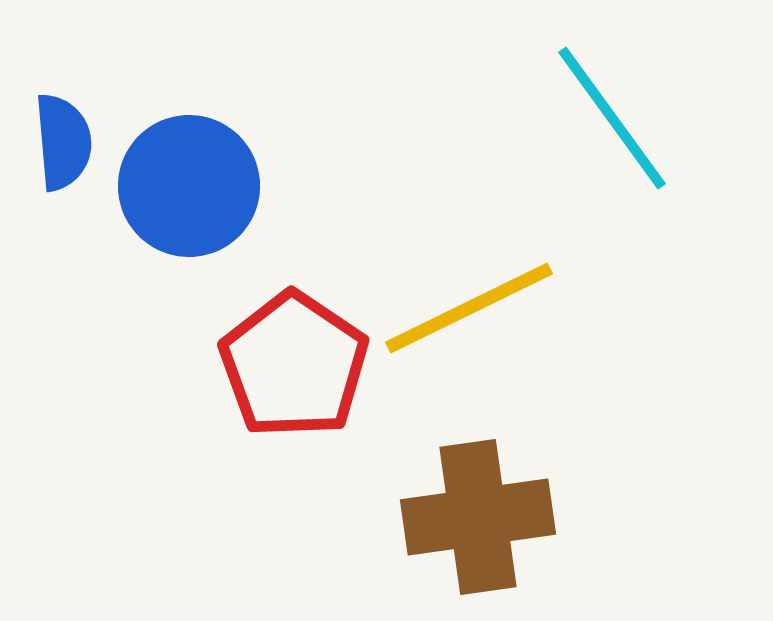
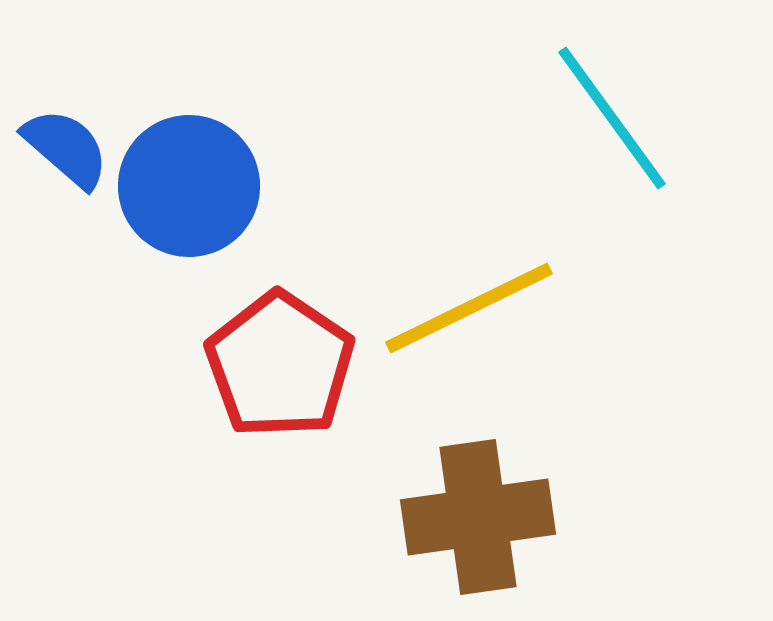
blue semicircle: moved 3 px right, 6 px down; rotated 44 degrees counterclockwise
red pentagon: moved 14 px left
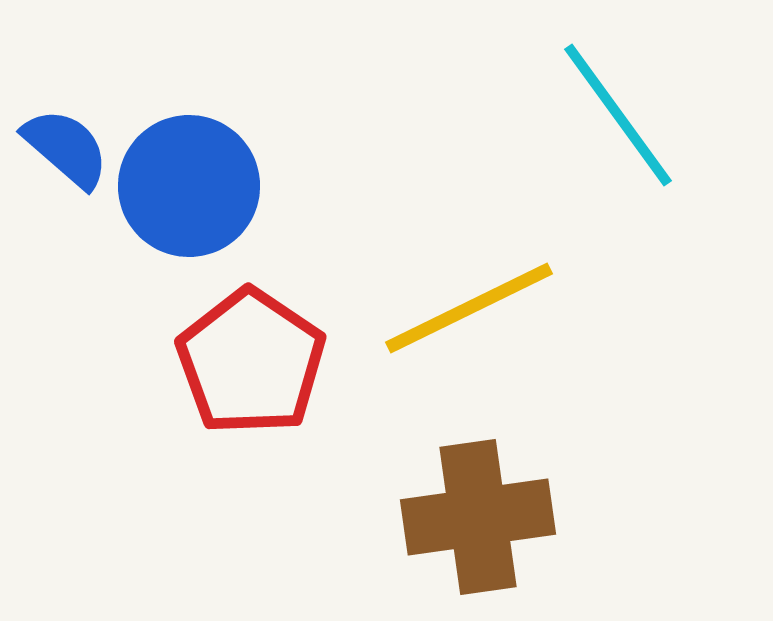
cyan line: moved 6 px right, 3 px up
red pentagon: moved 29 px left, 3 px up
